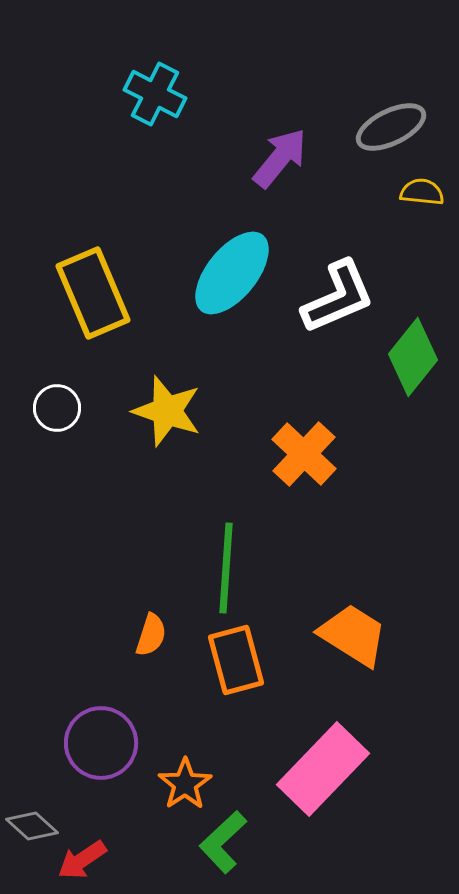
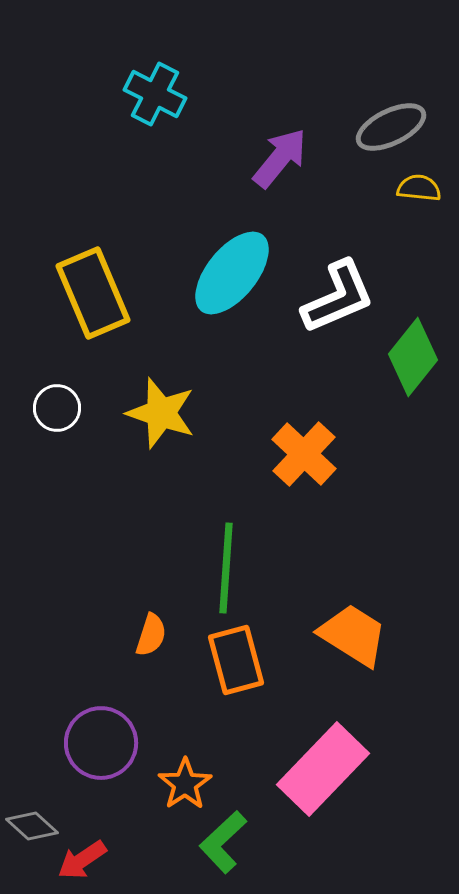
yellow semicircle: moved 3 px left, 4 px up
yellow star: moved 6 px left, 2 px down
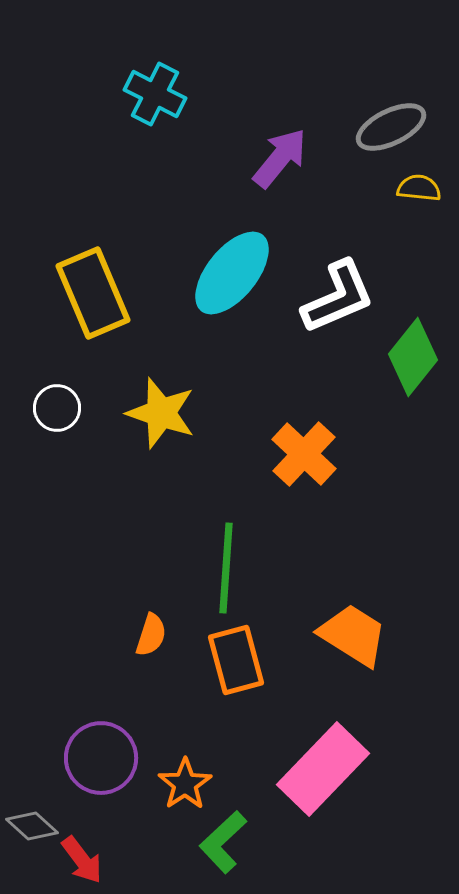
purple circle: moved 15 px down
red arrow: rotated 93 degrees counterclockwise
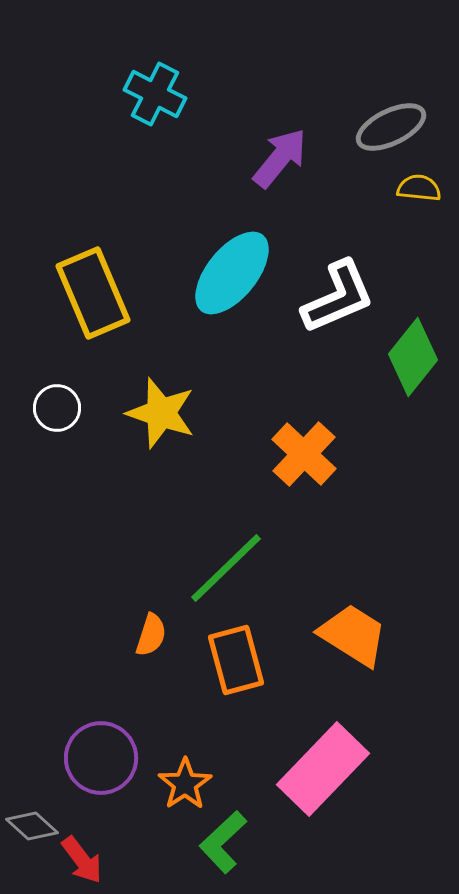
green line: rotated 42 degrees clockwise
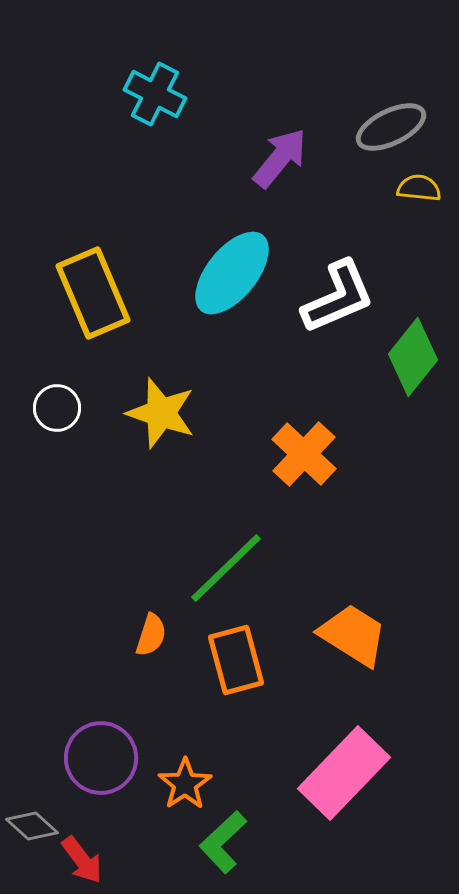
pink rectangle: moved 21 px right, 4 px down
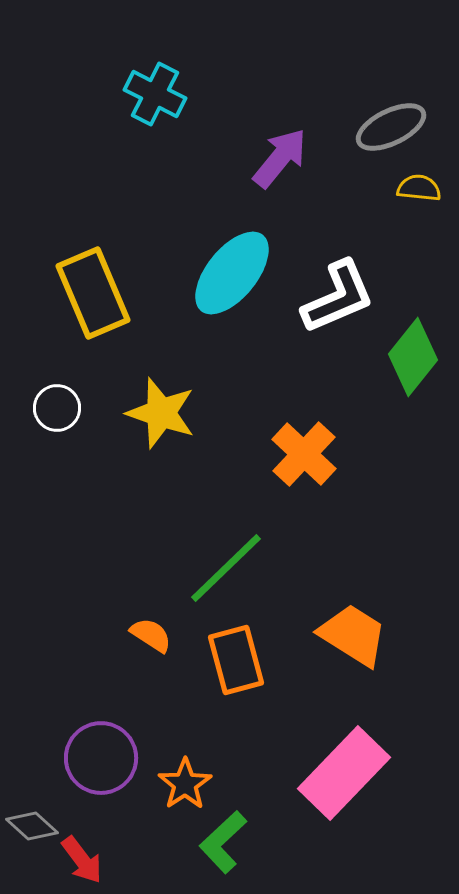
orange semicircle: rotated 75 degrees counterclockwise
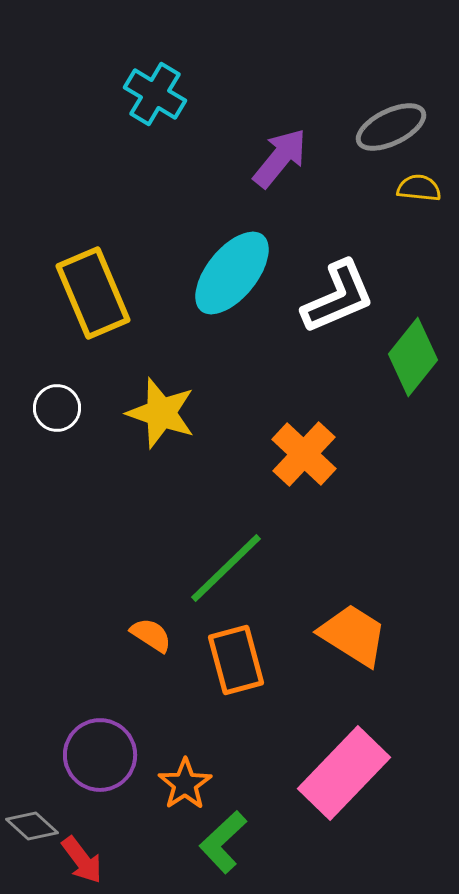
cyan cross: rotated 4 degrees clockwise
purple circle: moved 1 px left, 3 px up
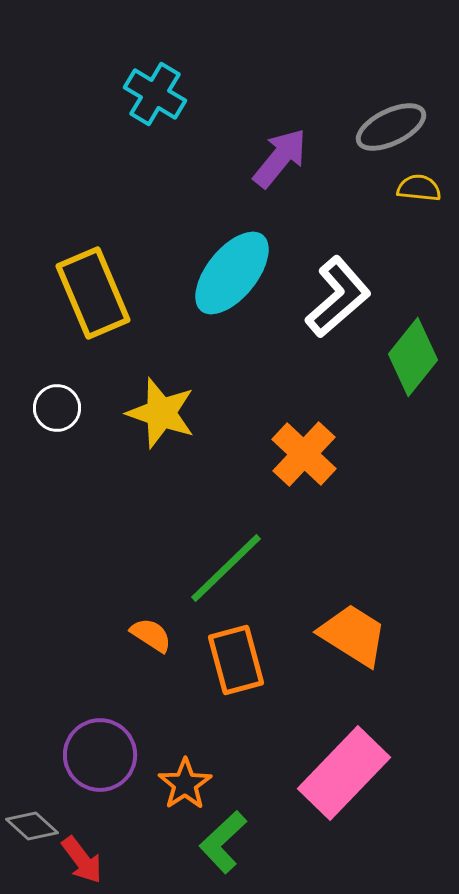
white L-shape: rotated 18 degrees counterclockwise
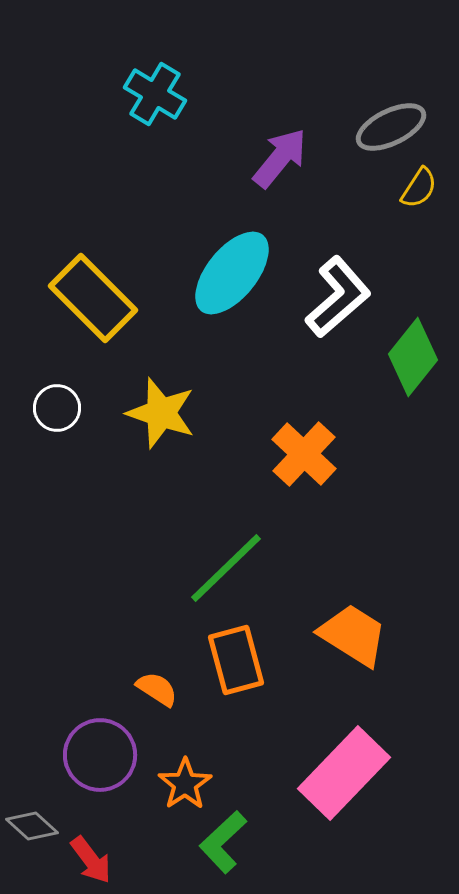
yellow semicircle: rotated 117 degrees clockwise
yellow rectangle: moved 5 px down; rotated 22 degrees counterclockwise
orange semicircle: moved 6 px right, 54 px down
red arrow: moved 9 px right
